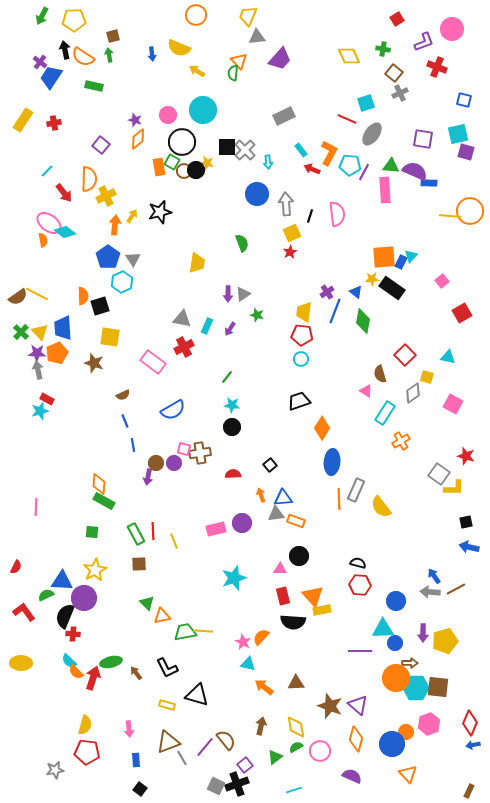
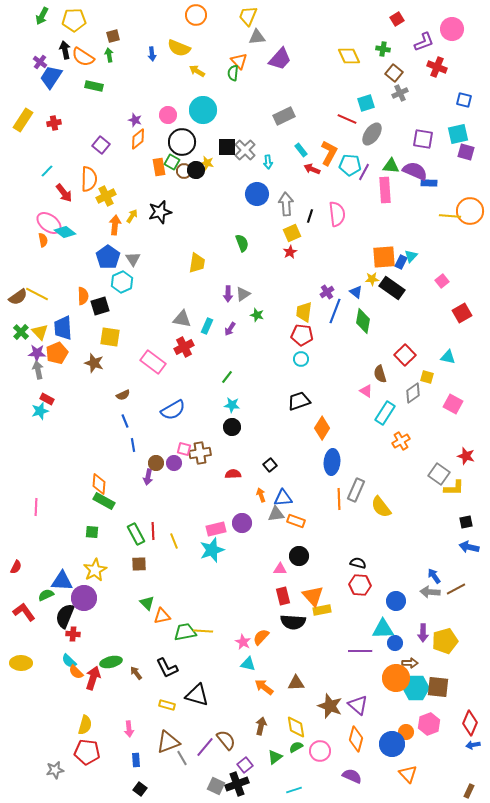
cyan star at (234, 578): moved 22 px left, 28 px up
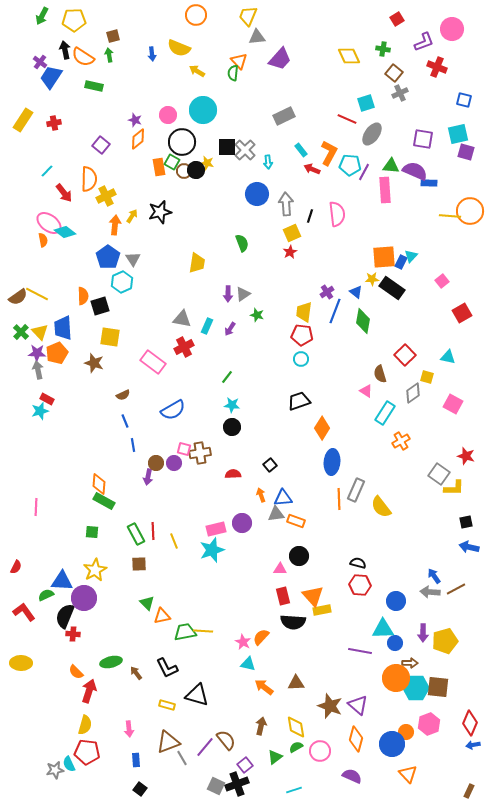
purple line at (360, 651): rotated 10 degrees clockwise
cyan semicircle at (69, 661): moved 103 px down; rotated 21 degrees clockwise
red arrow at (93, 678): moved 4 px left, 13 px down
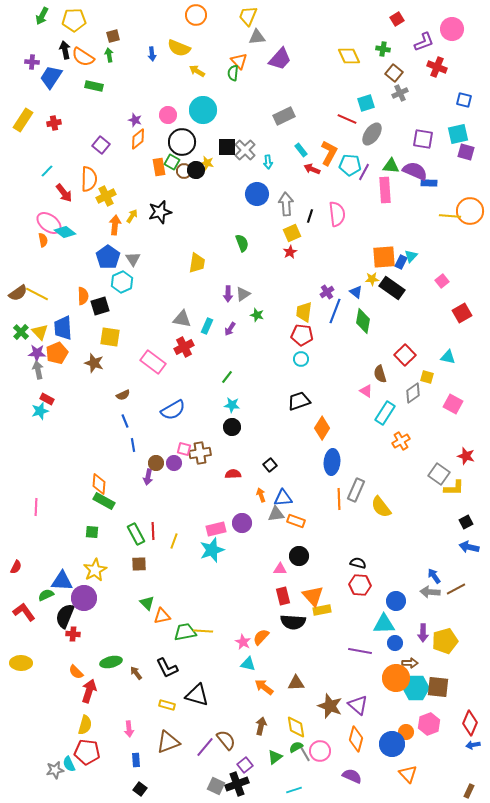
purple cross at (40, 62): moved 8 px left; rotated 32 degrees counterclockwise
brown semicircle at (18, 297): moved 4 px up
black square at (466, 522): rotated 16 degrees counterclockwise
yellow line at (174, 541): rotated 42 degrees clockwise
cyan triangle at (383, 629): moved 1 px right, 5 px up
gray line at (182, 758): moved 123 px right, 4 px up
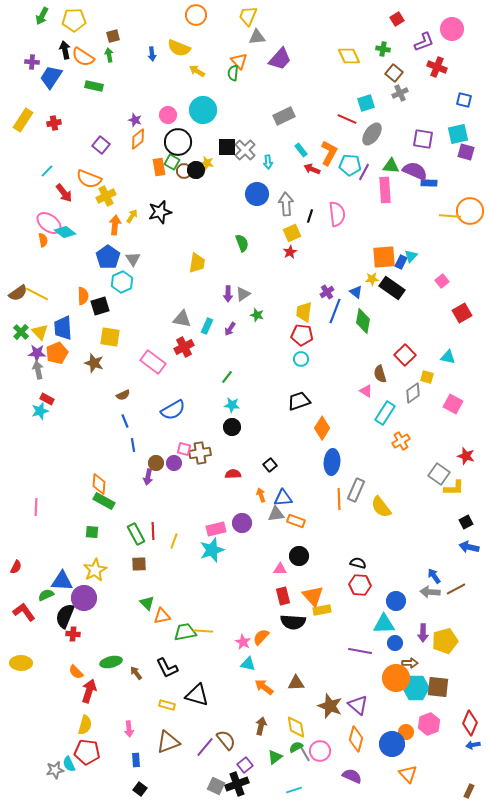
black circle at (182, 142): moved 4 px left
orange semicircle at (89, 179): rotated 110 degrees clockwise
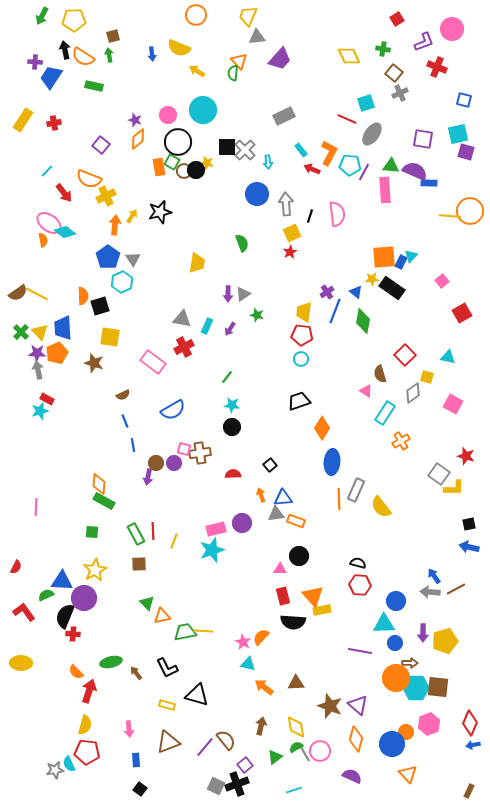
purple cross at (32, 62): moved 3 px right
black square at (466, 522): moved 3 px right, 2 px down; rotated 16 degrees clockwise
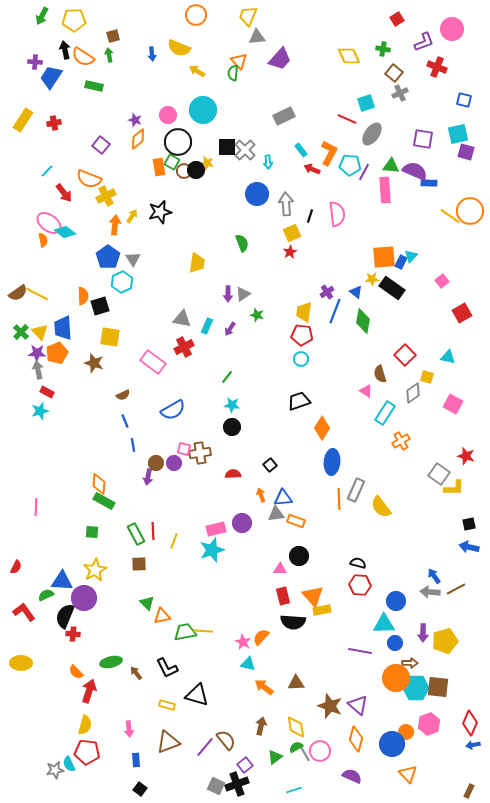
yellow line at (450, 216): rotated 30 degrees clockwise
red rectangle at (47, 399): moved 7 px up
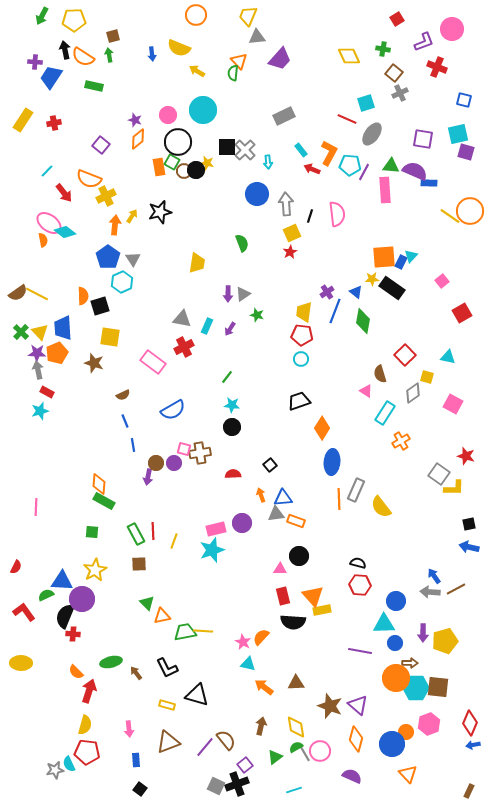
purple circle at (84, 598): moved 2 px left, 1 px down
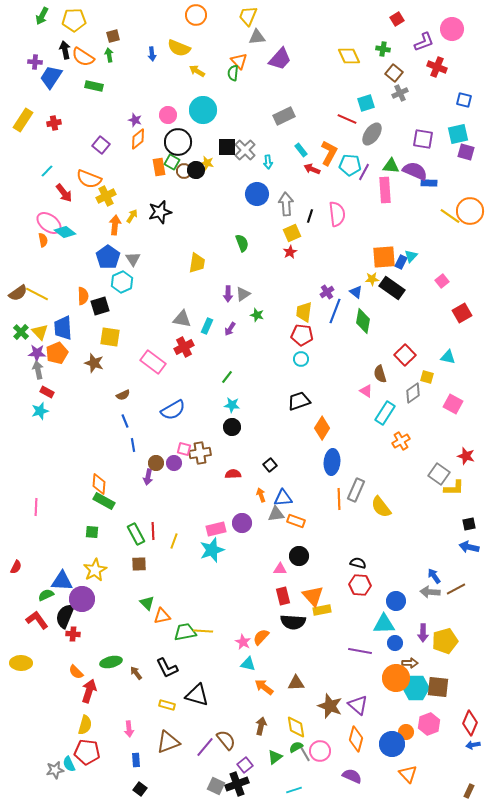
red L-shape at (24, 612): moved 13 px right, 8 px down
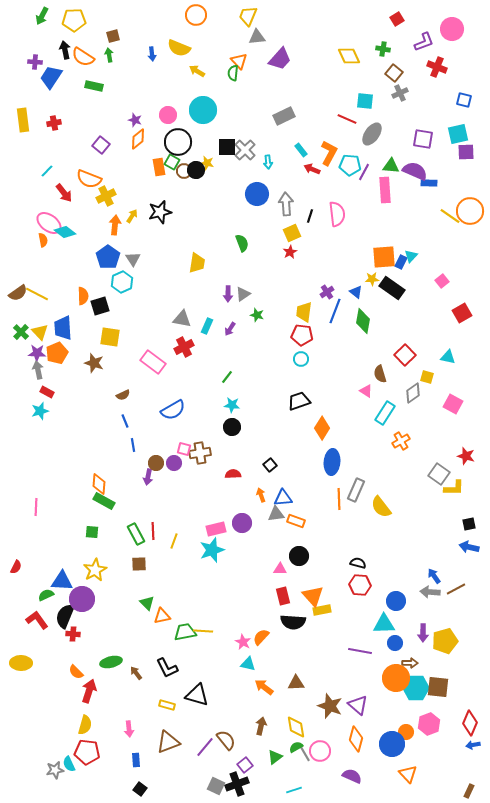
cyan square at (366, 103): moved 1 px left, 2 px up; rotated 24 degrees clockwise
yellow rectangle at (23, 120): rotated 40 degrees counterclockwise
purple square at (466, 152): rotated 18 degrees counterclockwise
